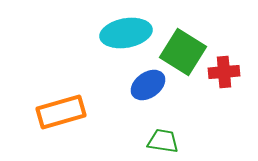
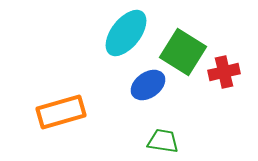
cyan ellipse: rotated 42 degrees counterclockwise
red cross: rotated 8 degrees counterclockwise
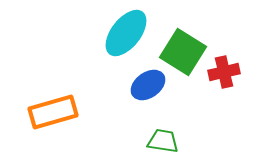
orange rectangle: moved 8 px left
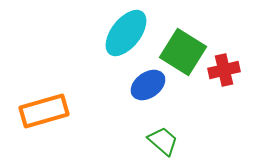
red cross: moved 2 px up
orange rectangle: moved 9 px left, 1 px up
green trapezoid: rotated 32 degrees clockwise
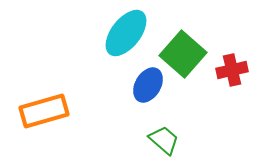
green square: moved 2 px down; rotated 9 degrees clockwise
red cross: moved 8 px right
blue ellipse: rotated 24 degrees counterclockwise
green trapezoid: moved 1 px right, 1 px up
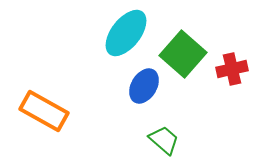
red cross: moved 1 px up
blue ellipse: moved 4 px left, 1 px down
orange rectangle: rotated 45 degrees clockwise
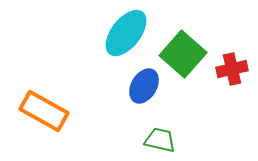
green trapezoid: moved 4 px left; rotated 28 degrees counterclockwise
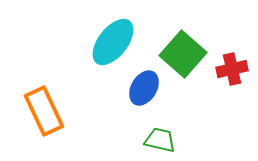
cyan ellipse: moved 13 px left, 9 px down
blue ellipse: moved 2 px down
orange rectangle: rotated 36 degrees clockwise
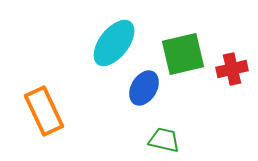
cyan ellipse: moved 1 px right, 1 px down
green square: rotated 36 degrees clockwise
green trapezoid: moved 4 px right
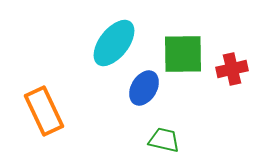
green square: rotated 12 degrees clockwise
